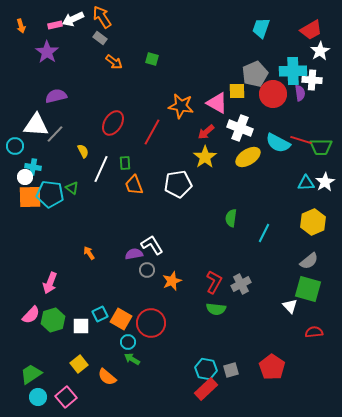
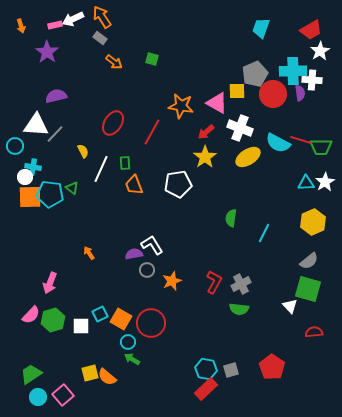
green semicircle at (216, 309): moved 23 px right
yellow square at (79, 364): moved 11 px right, 9 px down; rotated 24 degrees clockwise
pink square at (66, 397): moved 3 px left, 2 px up
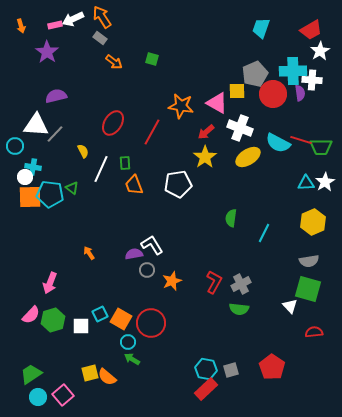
gray semicircle at (309, 261): rotated 30 degrees clockwise
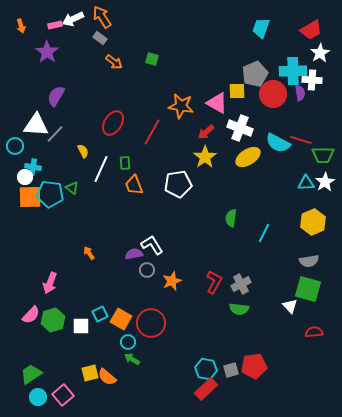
white star at (320, 51): moved 2 px down
purple semicircle at (56, 96): rotated 45 degrees counterclockwise
green trapezoid at (321, 147): moved 2 px right, 8 px down
red pentagon at (272, 367): moved 18 px left, 1 px up; rotated 30 degrees clockwise
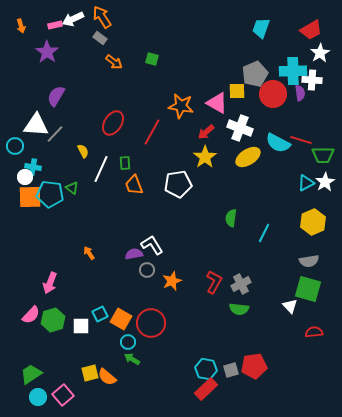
cyan triangle at (306, 183): rotated 24 degrees counterclockwise
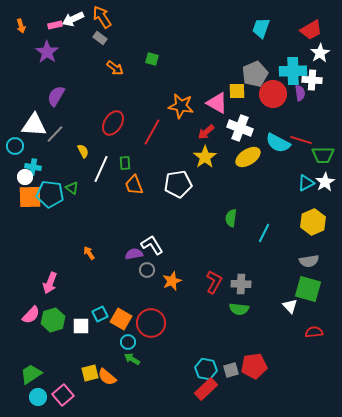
orange arrow at (114, 62): moved 1 px right, 6 px down
white triangle at (36, 125): moved 2 px left
gray cross at (241, 284): rotated 30 degrees clockwise
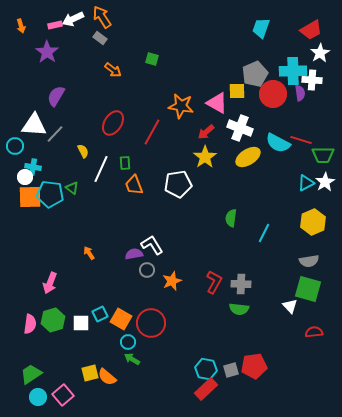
orange arrow at (115, 68): moved 2 px left, 2 px down
pink semicircle at (31, 315): moved 1 px left, 9 px down; rotated 36 degrees counterclockwise
white square at (81, 326): moved 3 px up
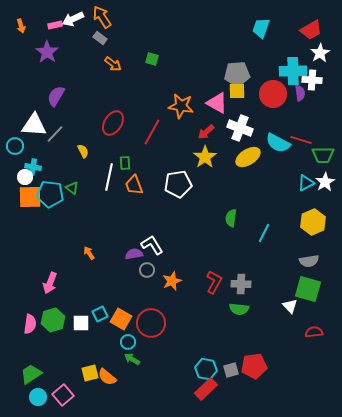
orange arrow at (113, 70): moved 6 px up
gray pentagon at (255, 74): moved 18 px left; rotated 20 degrees clockwise
white line at (101, 169): moved 8 px right, 8 px down; rotated 12 degrees counterclockwise
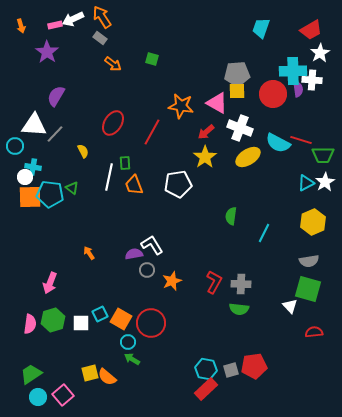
purple semicircle at (300, 93): moved 2 px left, 4 px up
green semicircle at (231, 218): moved 2 px up
